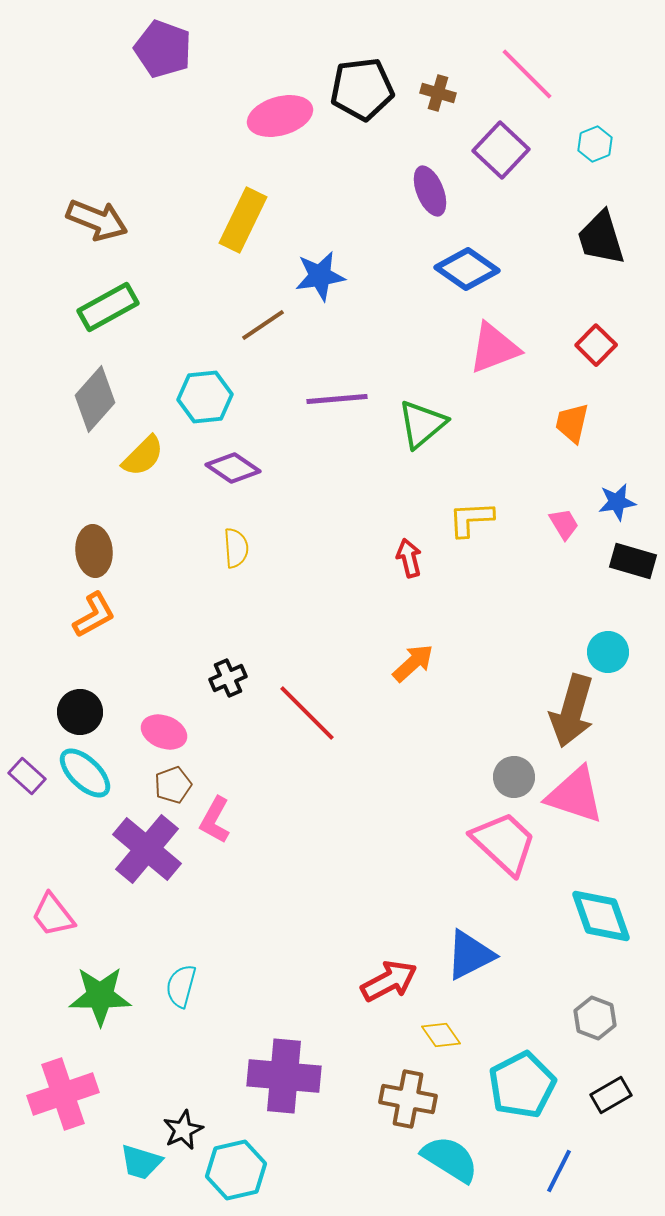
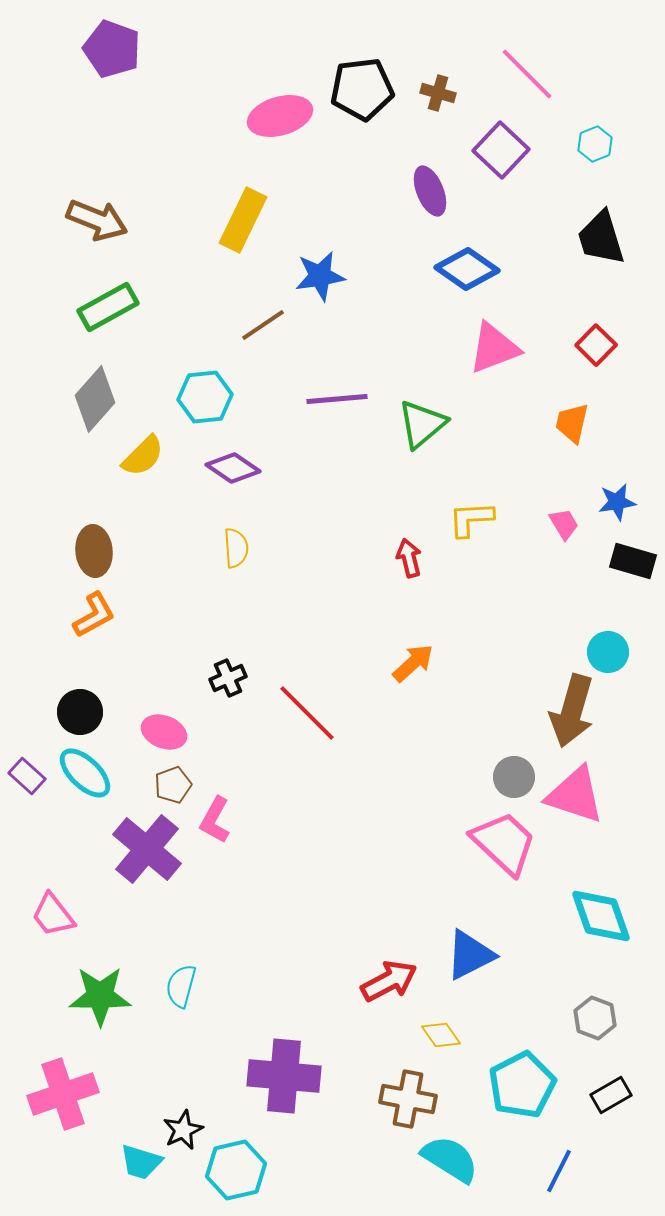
purple pentagon at (163, 49): moved 51 px left
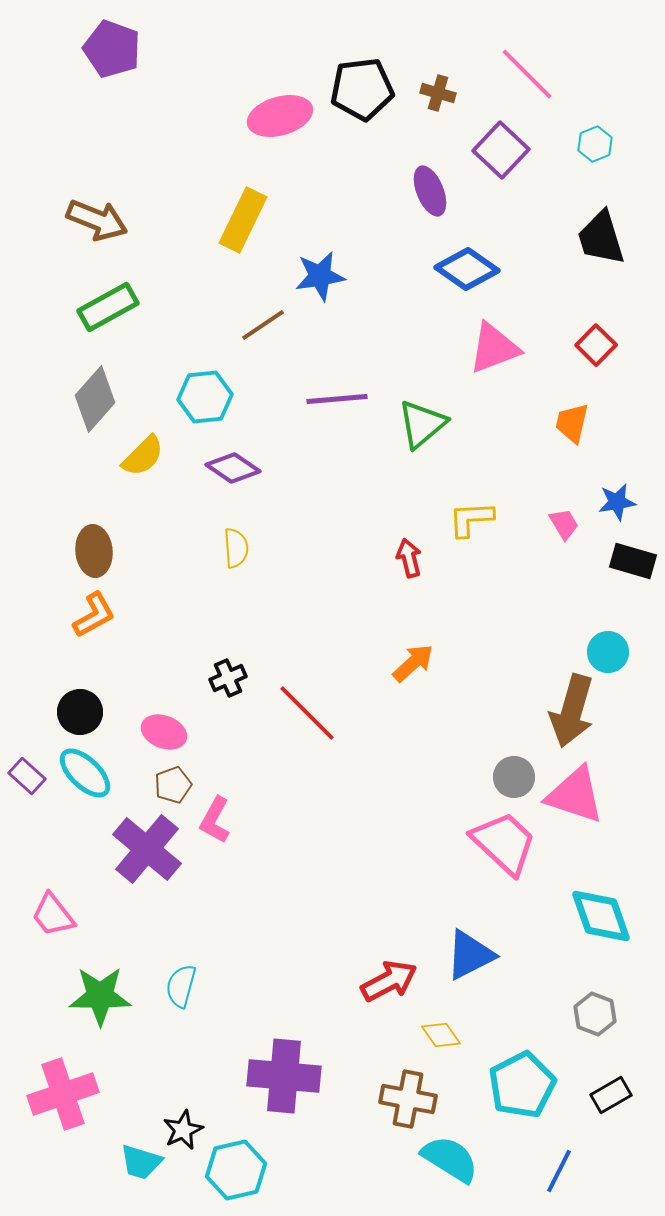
gray hexagon at (595, 1018): moved 4 px up
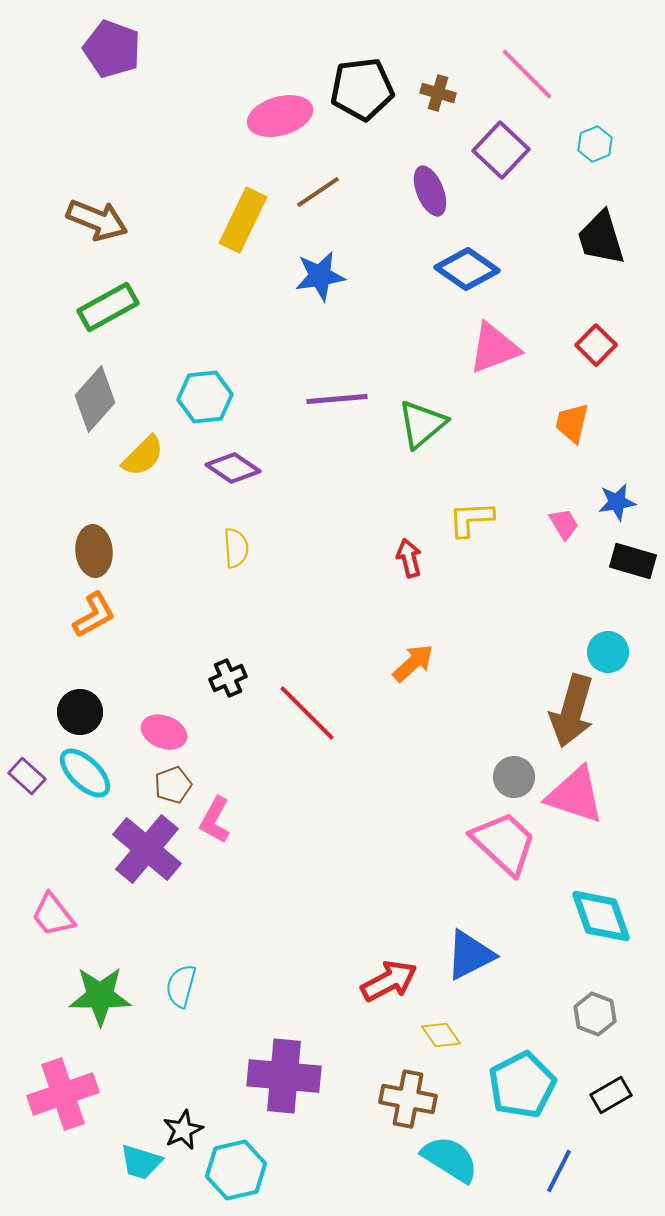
brown line at (263, 325): moved 55 px right, 133 px up
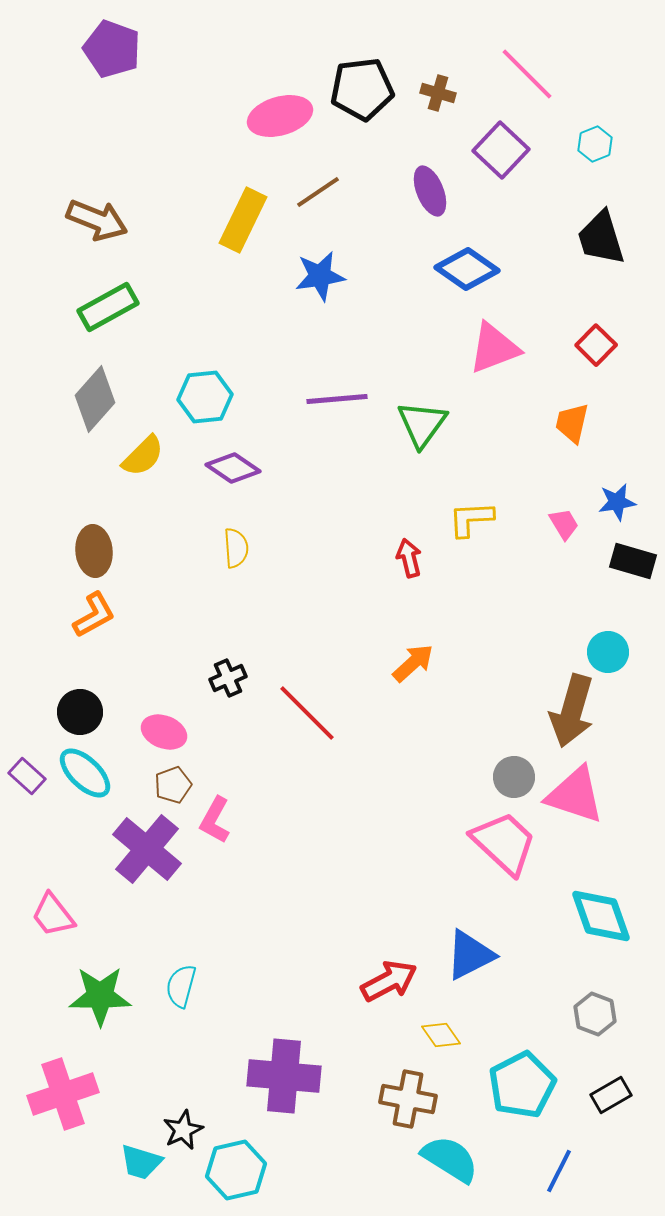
green triangle at (422, 424): rotated 14 degrees counterclockwise
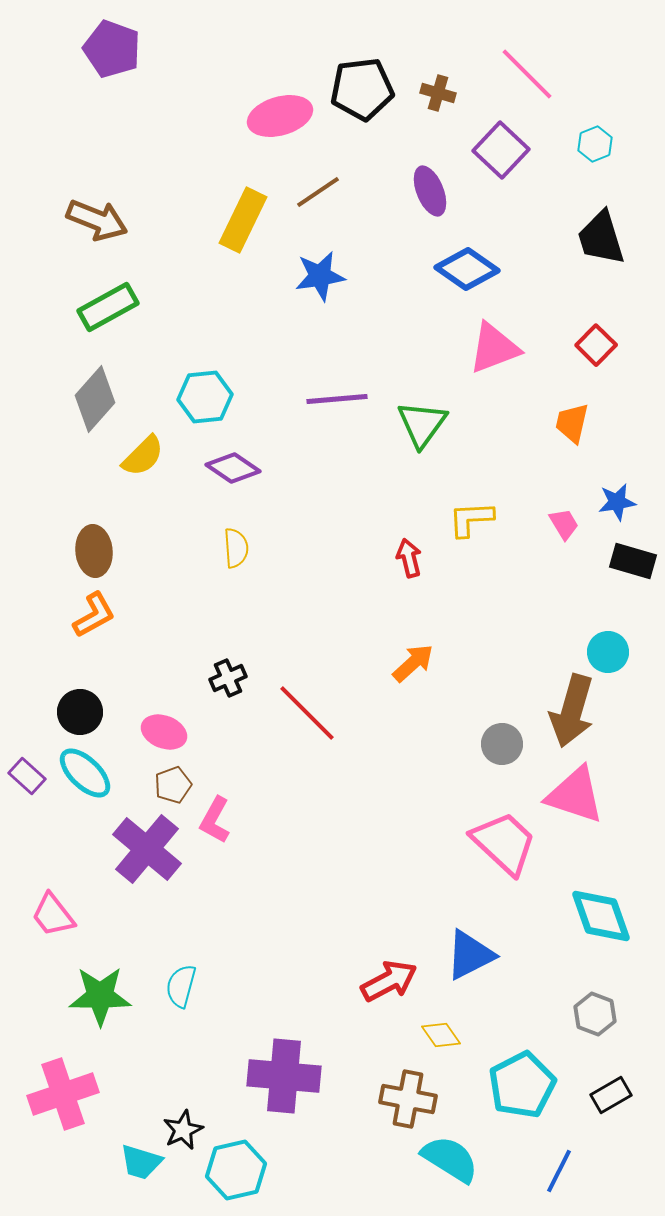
gray circle at (514, 777): moved 12 px left, 33 px up
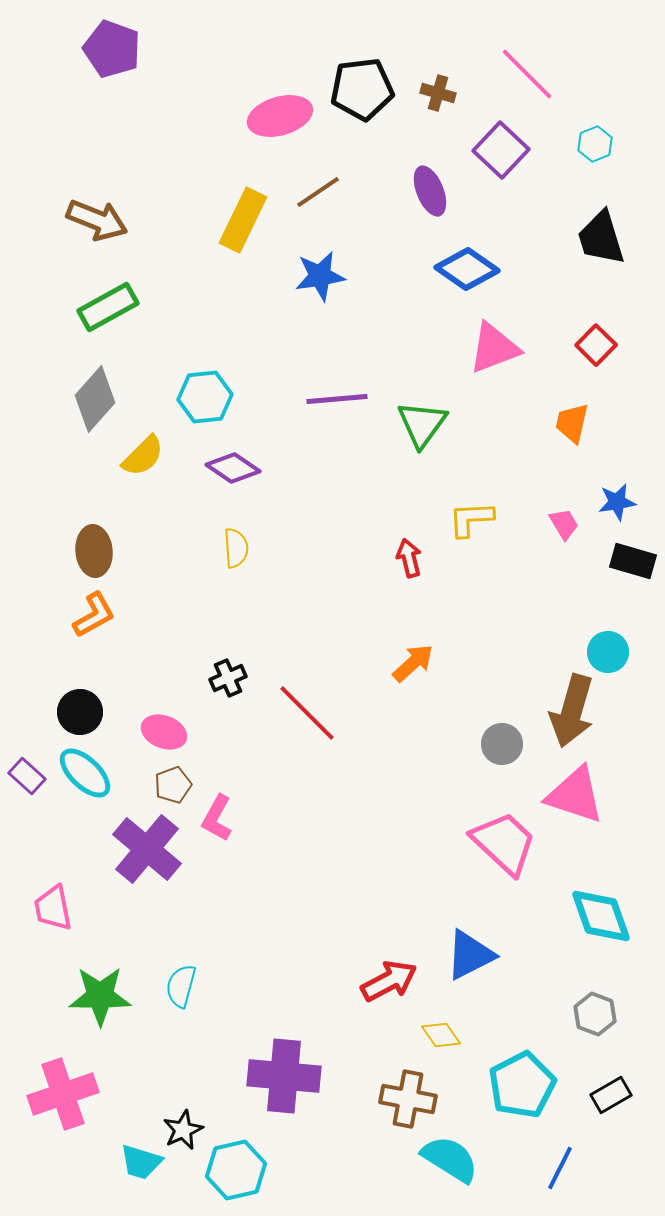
pink L-shape at (215, 820): moved 2 px right, 2 px up
pink trapezoid at (53, 915): moved 7 px up; rotated 27 degrees clockwise
blue line at (559, 1171): moved 1 px right, 3 px up
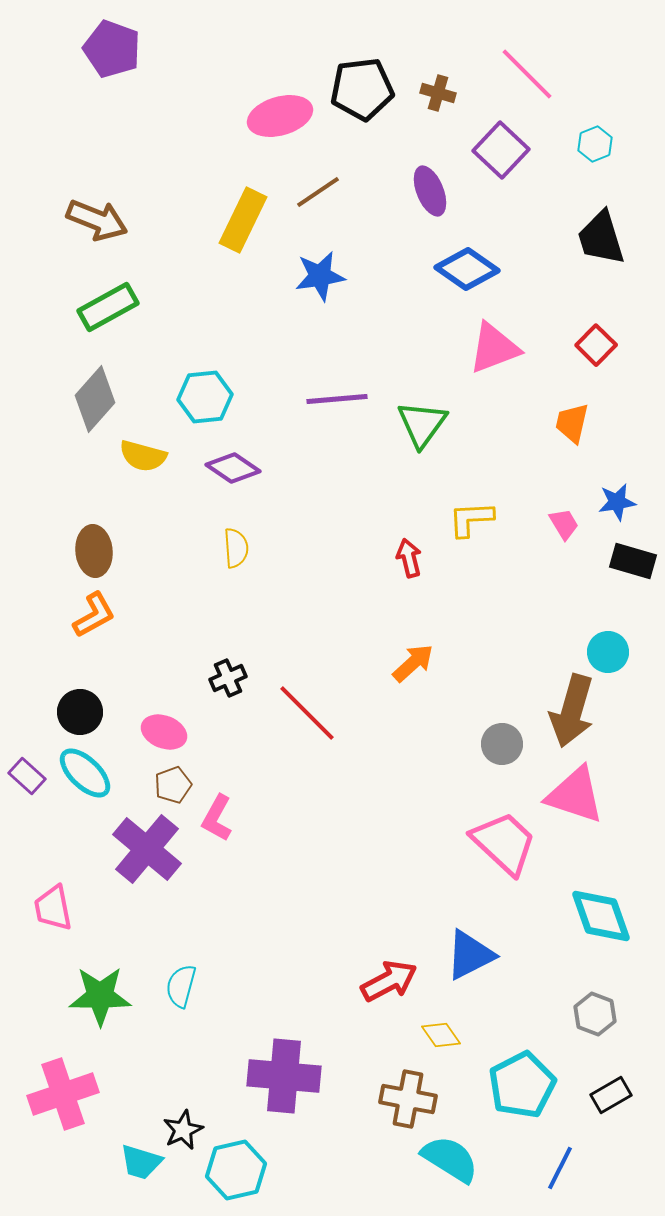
yellow semicircle at (143, 456): rotated 60 degrees clockwise
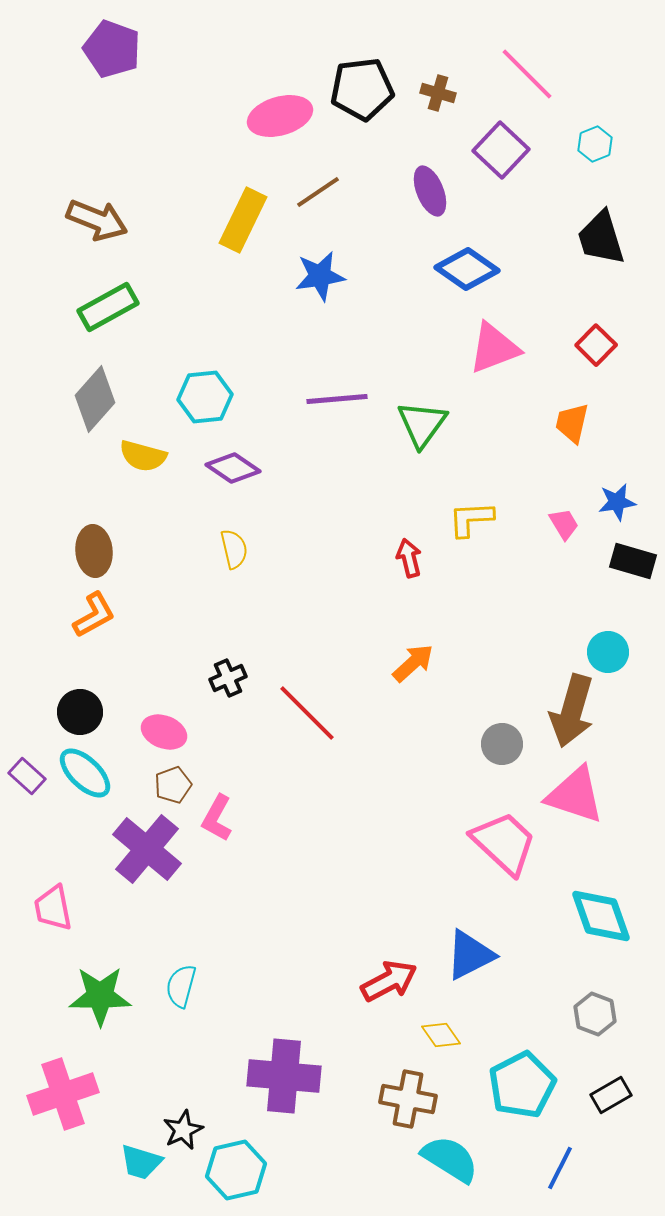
yellow semicircle at (236, 548): moved 2 px left, 1 px down; rotated 9 degrees counterclockwise
